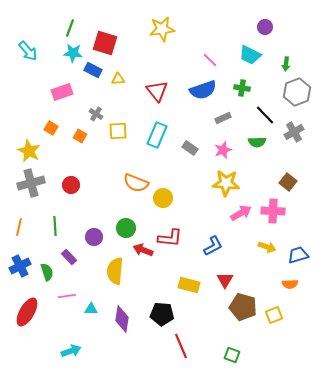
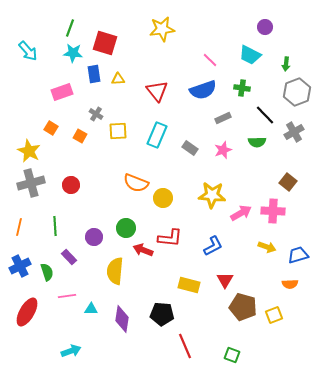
blue rectangle at (93, 70): moved 1 px right, 4 px down; rotated 54 degrees clockwise
yellow star at (226, 183): moved 14 px left, 12 px down
red line at (181, 346): moved 4 px right
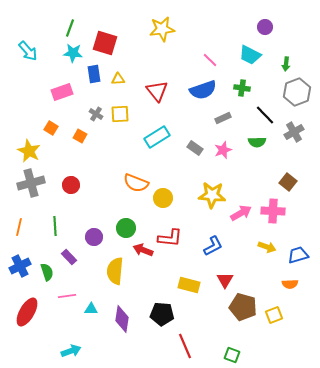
yellow square at (118, 131): moved 2 px right, 17 px up
cyan rectangle at (157, 135): moved 2 px down; rotated 35 degrees clockwise
gray rectangle at (190, 148): moved 5 px right
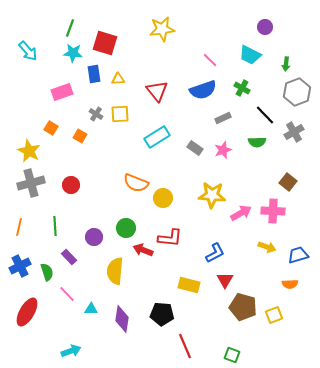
green cross at (242, 88): rotated 21 degrees clockwise
blue L-shape at (213, 246): moved 2 px right, 7 px down
pink line at (67, 296): moved 2 px up; rotated 54 degrees clockwise
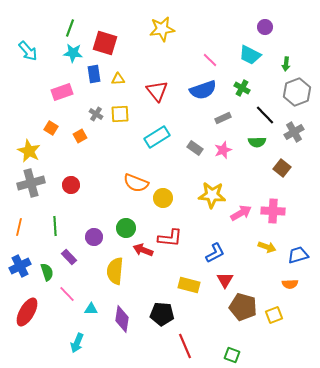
orange square at (80, 136): rotated 32 degrees clockwise
brown square at (288, 182): moved 6 px left, 14 px up
cyan arrow at (71, 351): moved 6 px right, 8 px up; rotated 132 degrees clockwise
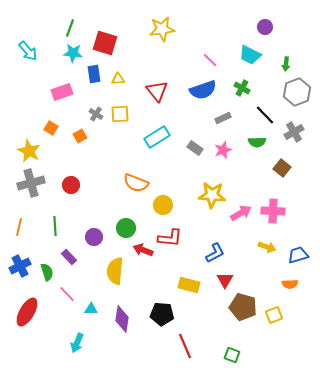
yellow circle at (163, 198): moved 7 px down
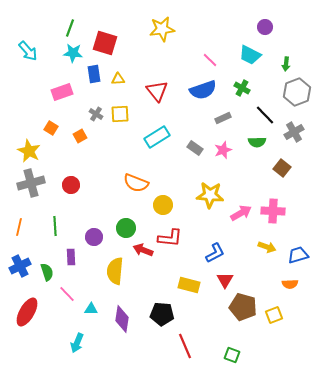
yellow star at (212, 195): moved 2 px left
purple rectangle at (69, 257): moved 2 px right; rotated 42 degrees clockwise
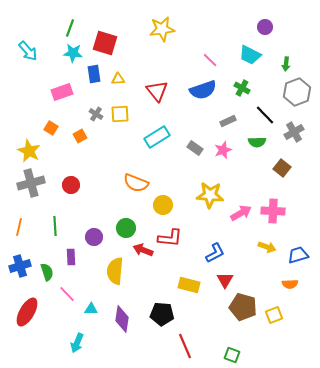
gray rectangle at (223, 118): moved 5 px right, 3 px down
blue cross at (20, 266): rotated 10 degrees clockwise
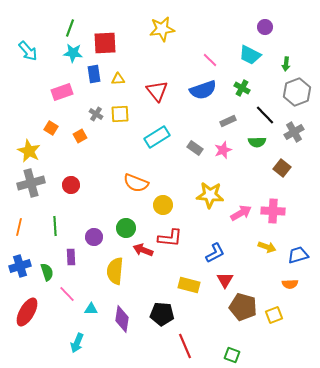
red square at (105, 43): rotated 20 degrees counterclockwise
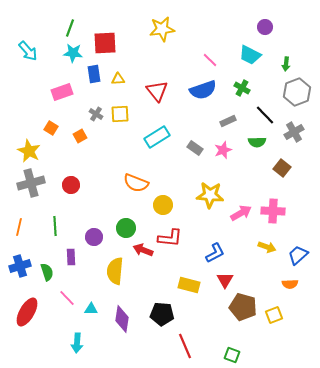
blue trapezoid at (298, 255): rotated 25 degrees counterclockwise
pink line at (67, 294): moved 4 px down
cyan arrow at (77, 343): rotated 18 degrees counterclockwise
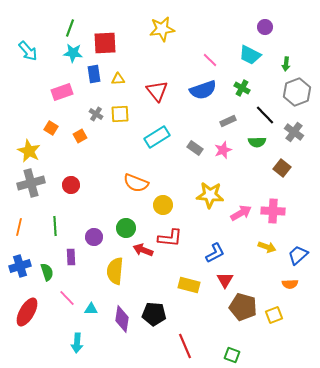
gray cross at (294, 132): rotated 24 degrees counterclockwise
black pentagon at (162, 314): moved 8 px left
